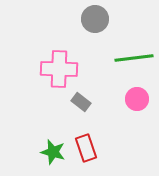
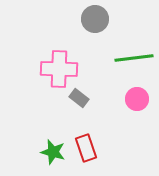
gray rectangle: moved 2 px left, 4 px up
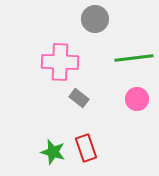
pink cross: moved 1 px right, 7 px up
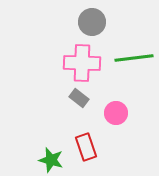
gray circle: moved 3 px left, 3 px down
pink cross: moved 22 px right, 1 px down
pink circle: moved 21 px left, 14 px down
red rectangle: moved 1 px up
green star: moved 2 px left, 8 px down
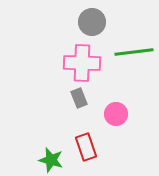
green line: moved 6 px up
gray rectangle: rotated 30 degrees clockwise
pink circle: moved 1 px down
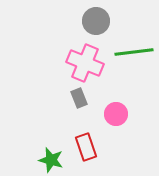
gray circle: moved 4 px right, 1 px up
pink cross: moved 3 px right; rotated 21 degrees clockwise
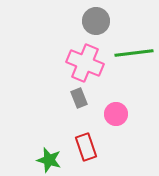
green line: moved 1 px down
green star: moved 2 px left
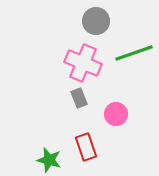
green line: rotated 12 degrees counterclockwise
pink cross: moved 2 px left
